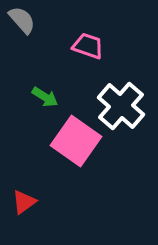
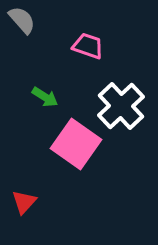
white cross: rotated 6 degrees clockwise
pink square: moved 3 px down
red triangle: rotated 12 degrees counterclockwise
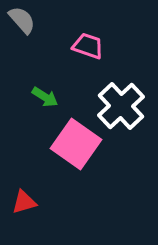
red triangle: rotated 32 degrees clockwise
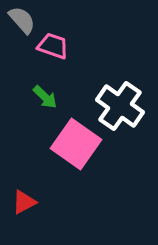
pink trapezoid: moved 35 px left
green arrow: rotated 12 degrees clockwise
white cross: moved 1 px left; rotated 12 degrees counterclockwise
red triangle: rotated 12 degrees counterclockwise
